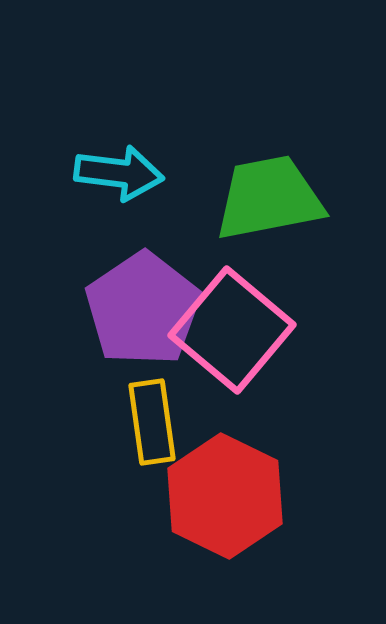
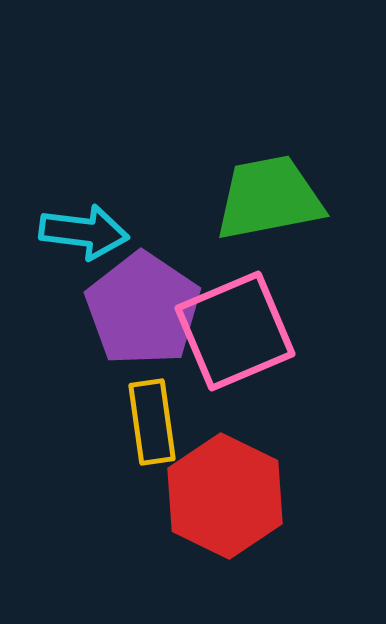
cyan arrow: moved 35 px left, 59 px down
purple pentagon: rotated 4 degrees counterclockwise
pink square: moved 3 px right, 1 px down; rotated 27 degrees clockwise
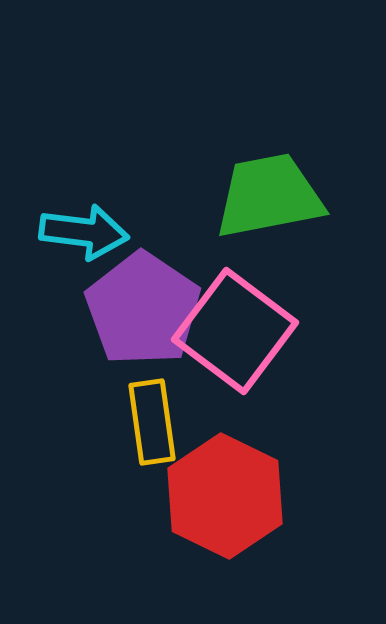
green trapezoid: moved 2 px up
pink square: rotated 30 degrees counterclockwise
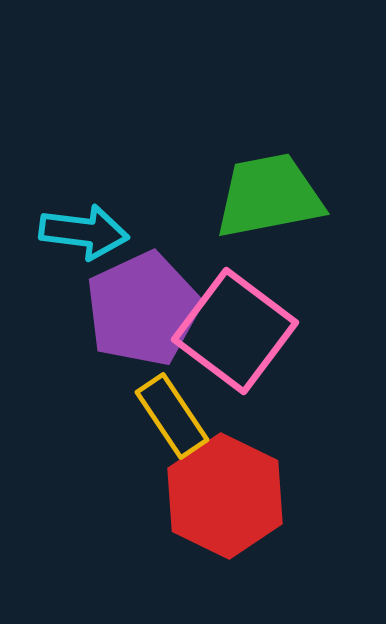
purple pentagon: rotated 13 degrees clockwise
yellow rectangle: moved 20 px right, 6 px up; rotated 26 degrees counterclockwise
